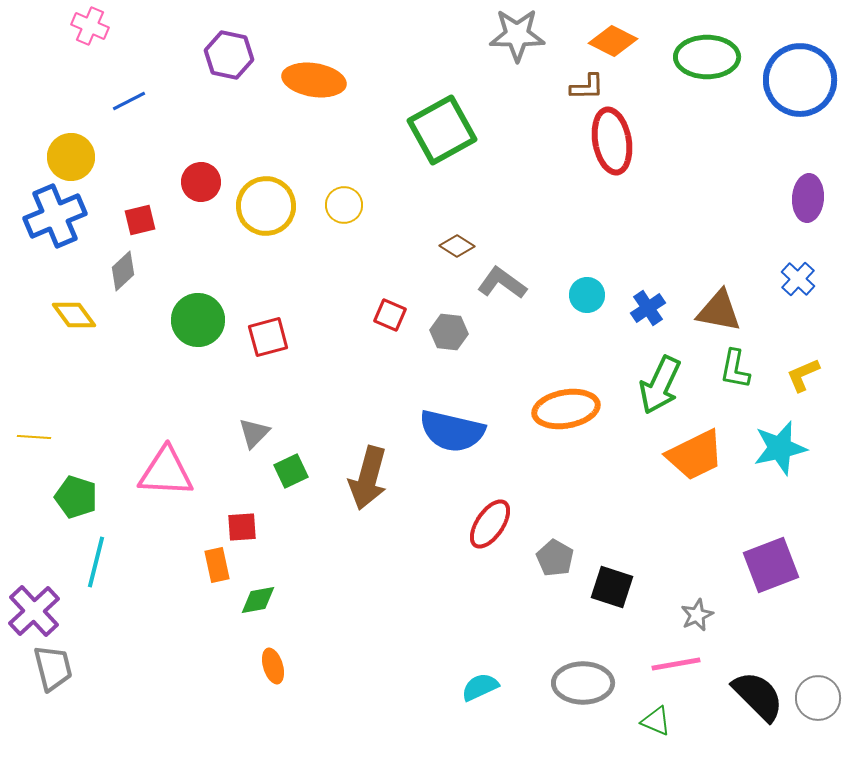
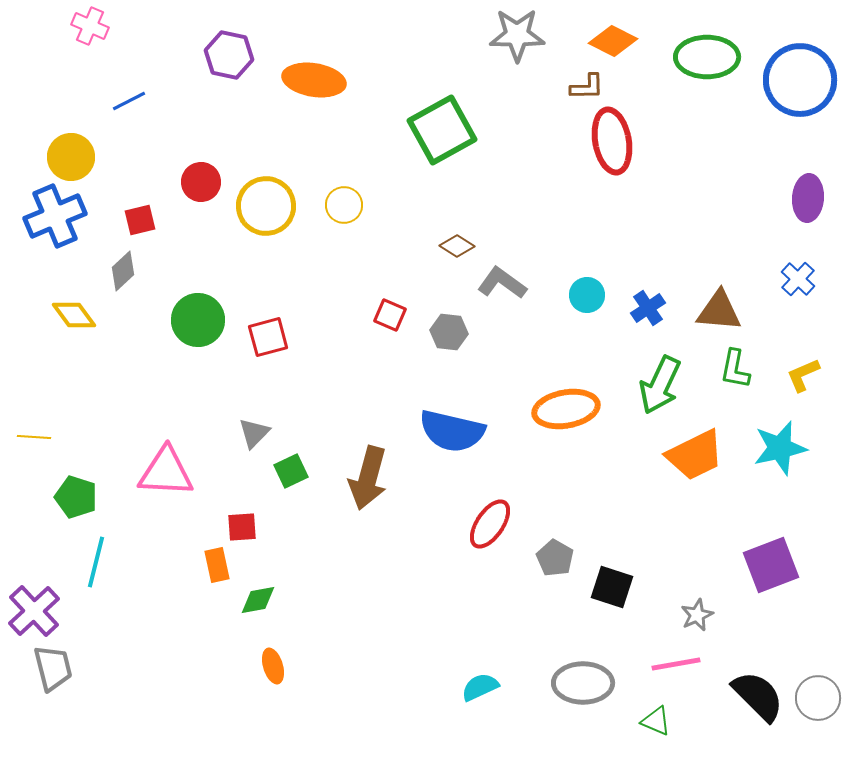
brown triangle at (719, 311): rotated 6 degrees counterclockwise
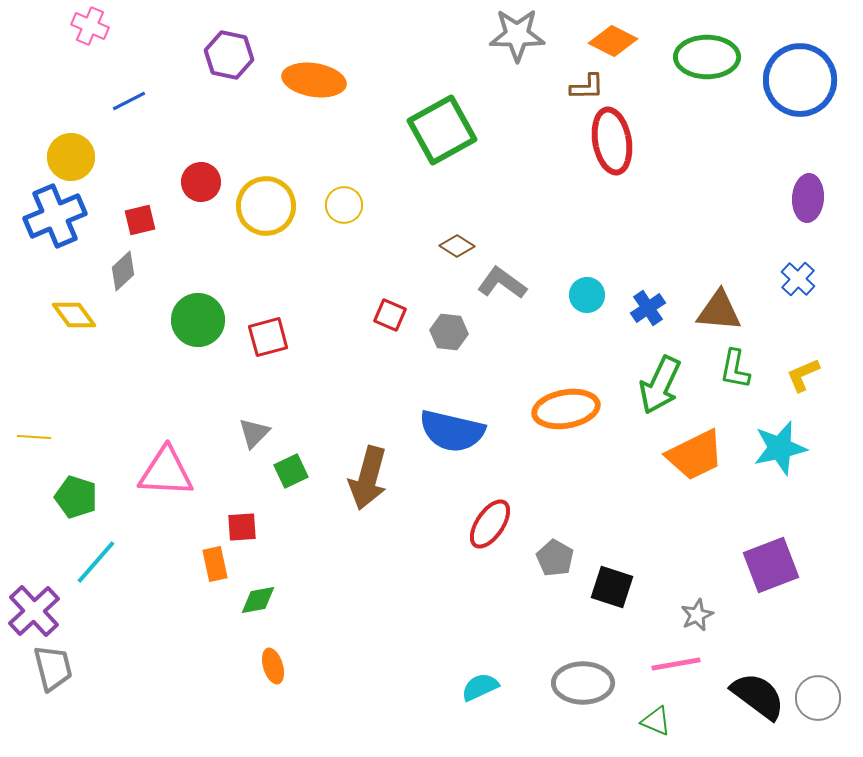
cyan line at (96, 562): rotated 27 degrees clockwise
orange rectangle at (217, 565): moved 2 px left, 1 px up
black semicircle at (758, 696): rotated 8 degrees counterclockwise
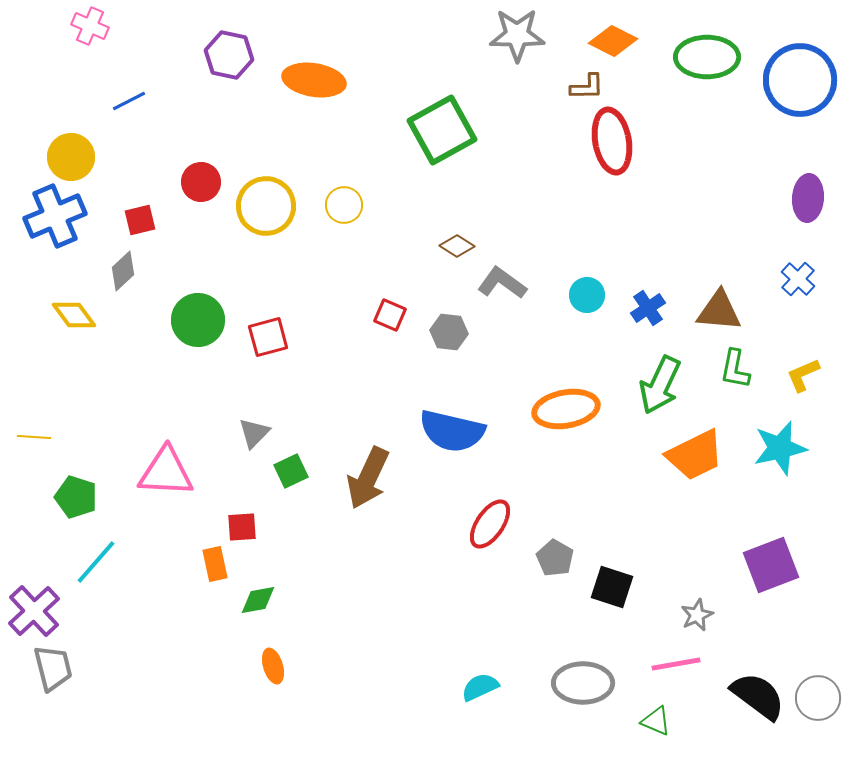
brown arrow at (368, 478): rotated 10 degrees clockwise
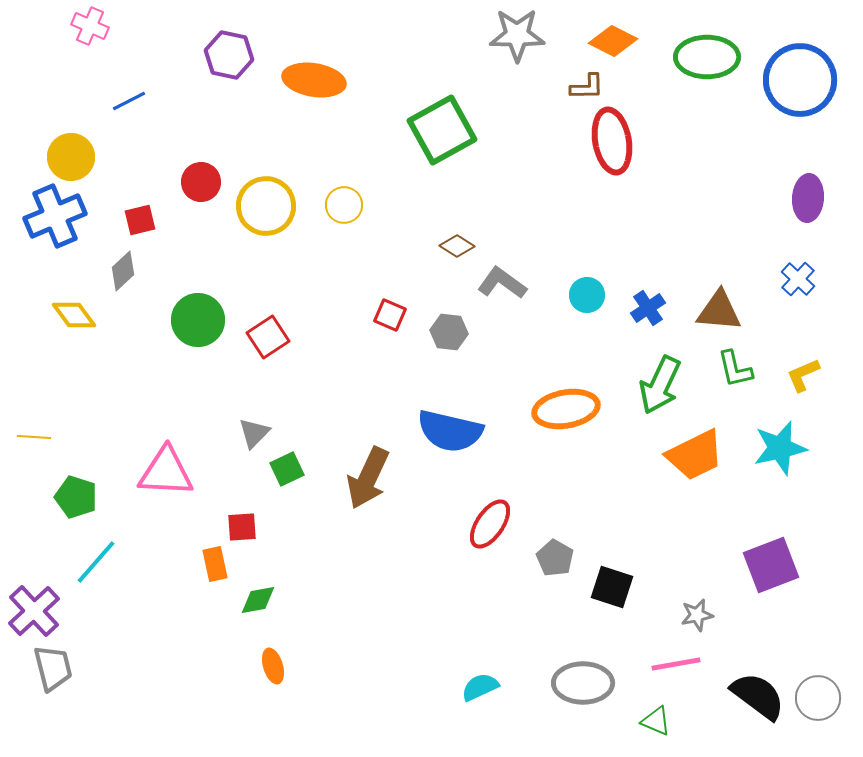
red square at (268, 337): rotated 18 degrees counterclockwise
green L-shape at (735, 369): rotated 24 degrees counterclockwise
blue semicircle at (452, 431): moved 2 px left
green square at (291, 471): moved 4 px left, 2 px up
gray star at (697, 615): rotated 12 degrees clockwise
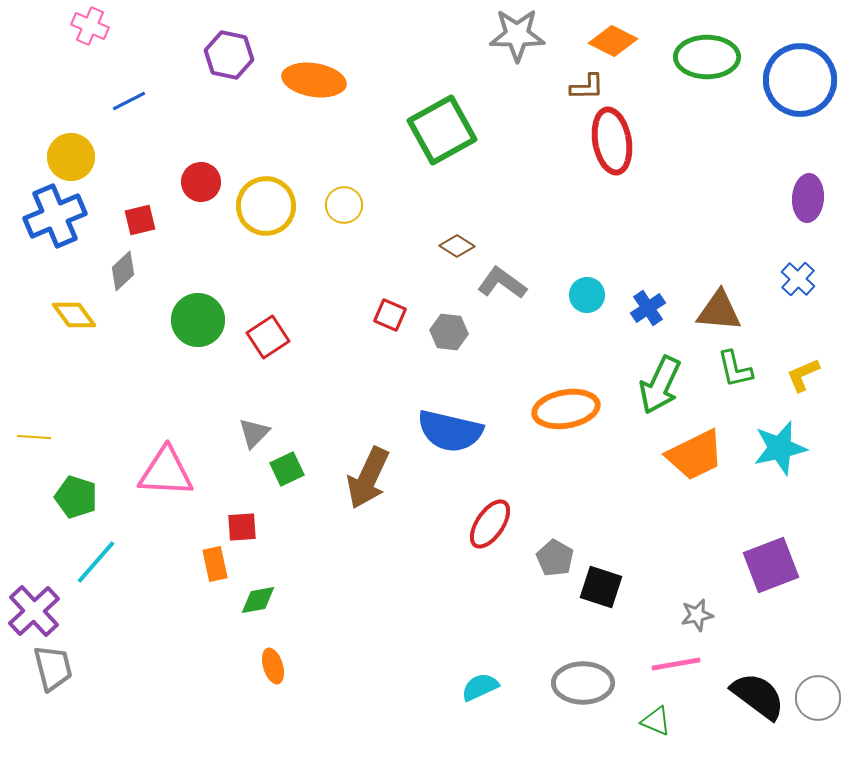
black square at (612, 587): moved 11 px left
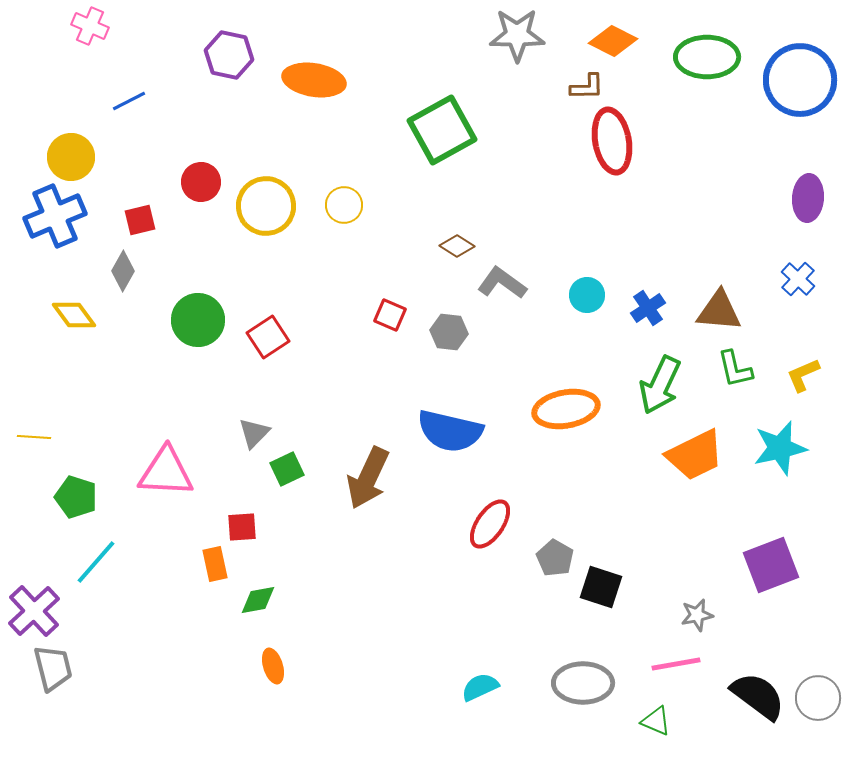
gray diamond at (123, 271): rotated 18 degrees counterclockwise
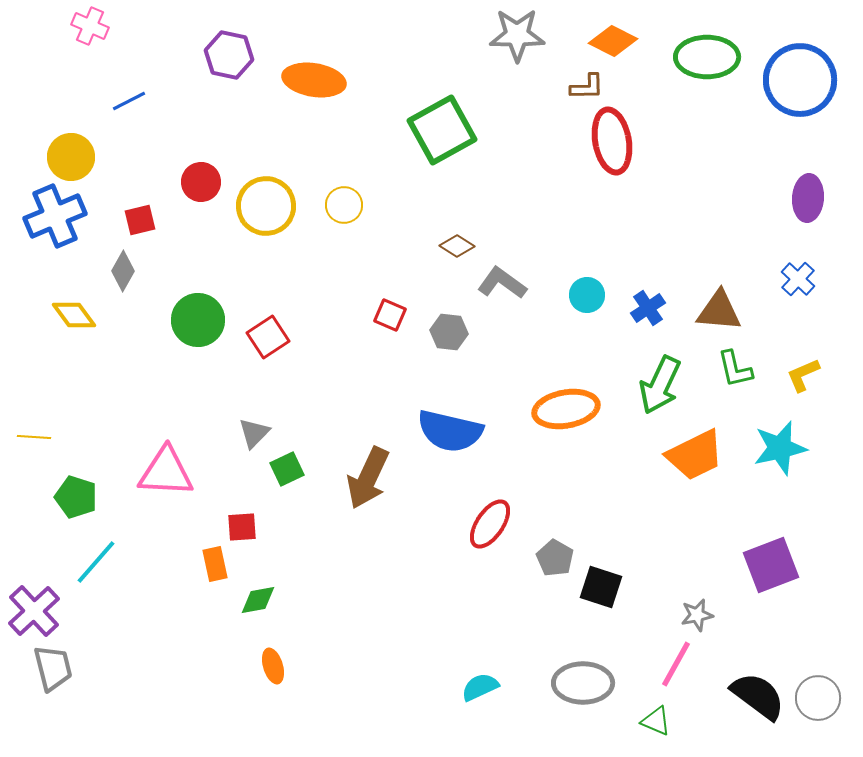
pink line at (676, 664): rotated 51 degrees counterclockwise
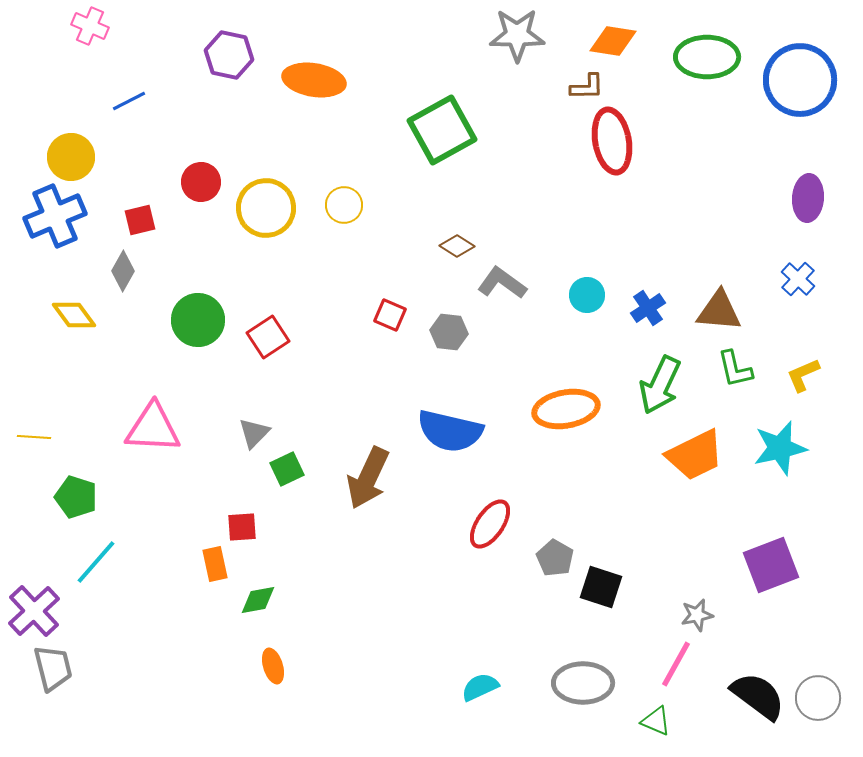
orange diamond at (613, 41): rotated 18 degrees counterclockwise
yellow circle at (266, 206): moved 2 px down
pink triangle at (166, 472): moved 13 px left, 44 px up
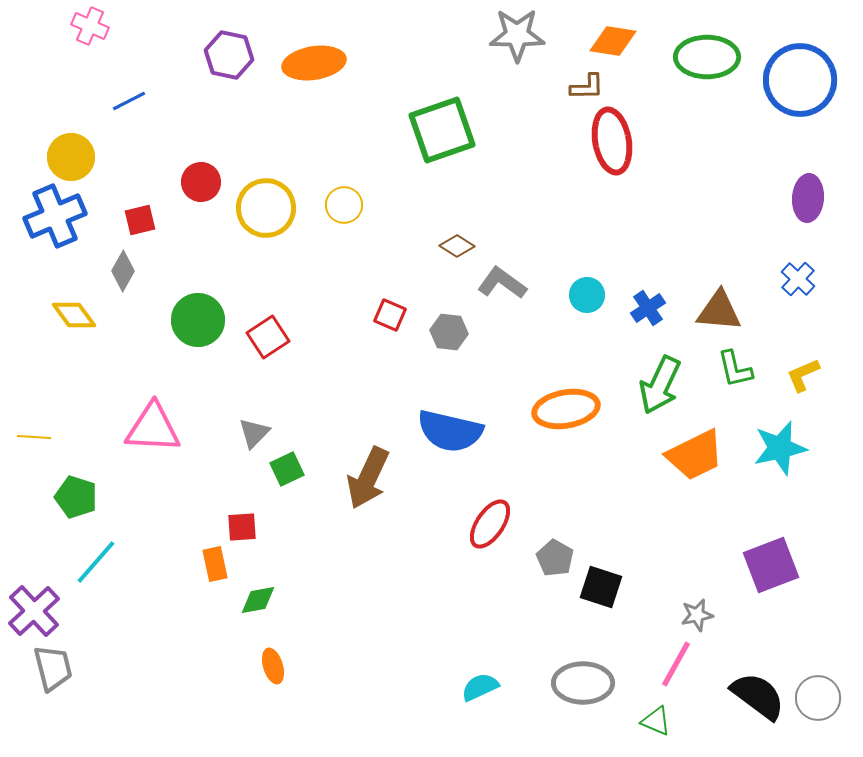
orange ellipse at (314, 80): moved 17 px up; rotated 18 degrees counterclockwise
green square at (442, 130): rotated 10 degrees clockwise
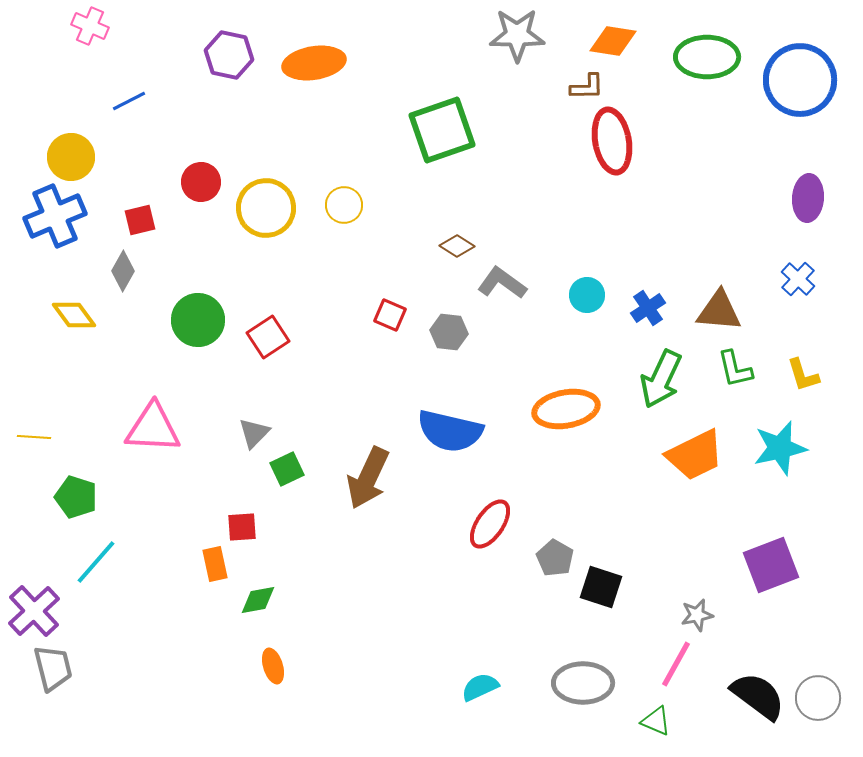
yellow L-shape at (803, 375): rotated 84 degrees counterclockwise
green arrow at (660, 385): moved 1 px right, 6 px up
